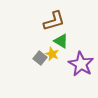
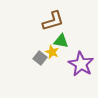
brown L-shape: moved 1 px left
green triangle: rotated 21 degrees counterclockwise
yellow star: moved 2 px up
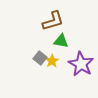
yellow star: moved 9 px down; rotated 16 degrees clockwise
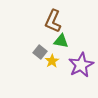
brown L-shape: rotated 130 degrees clockwise
gray square: moved 6 px up
purple star: moved 1 px down; rotated 15 degrees clockwise
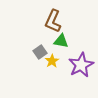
gray square: rotated 16 degrees clockwise
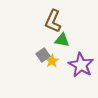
green triangle: moved 1 px right, 1 px up
gray square: moved 3 px right, 3 px down
purple star: rotated 15 degrees counterclockwise
